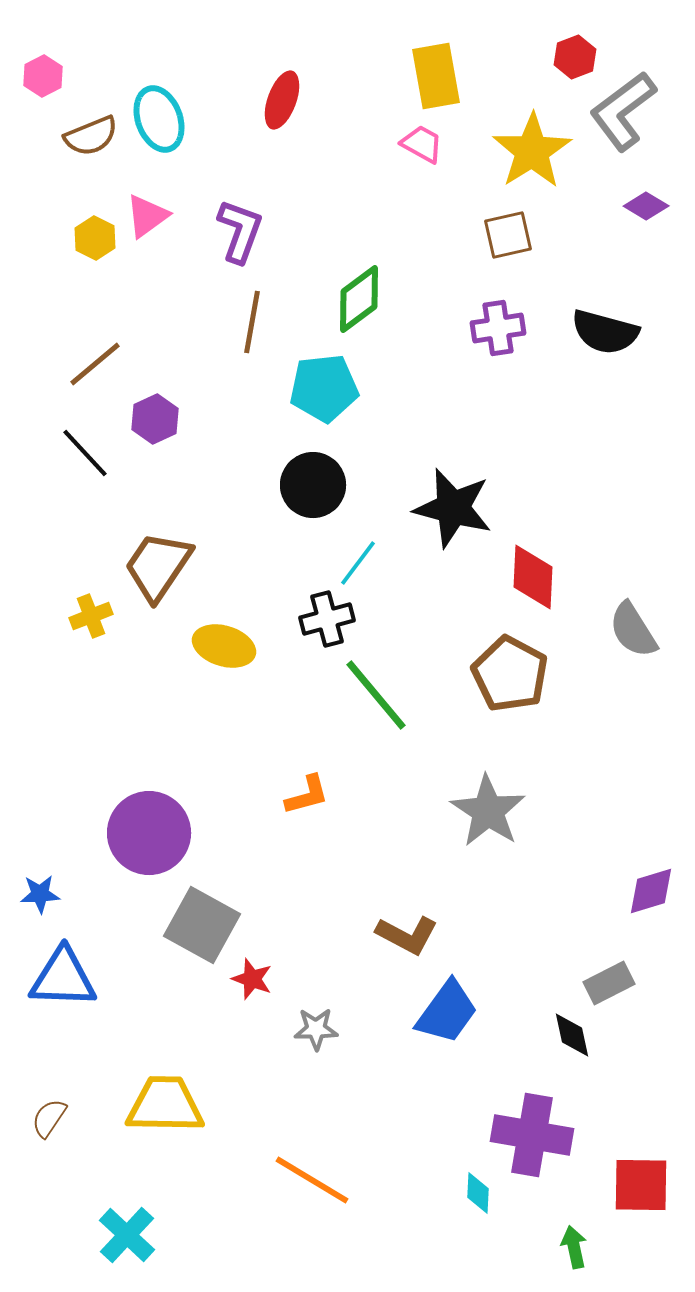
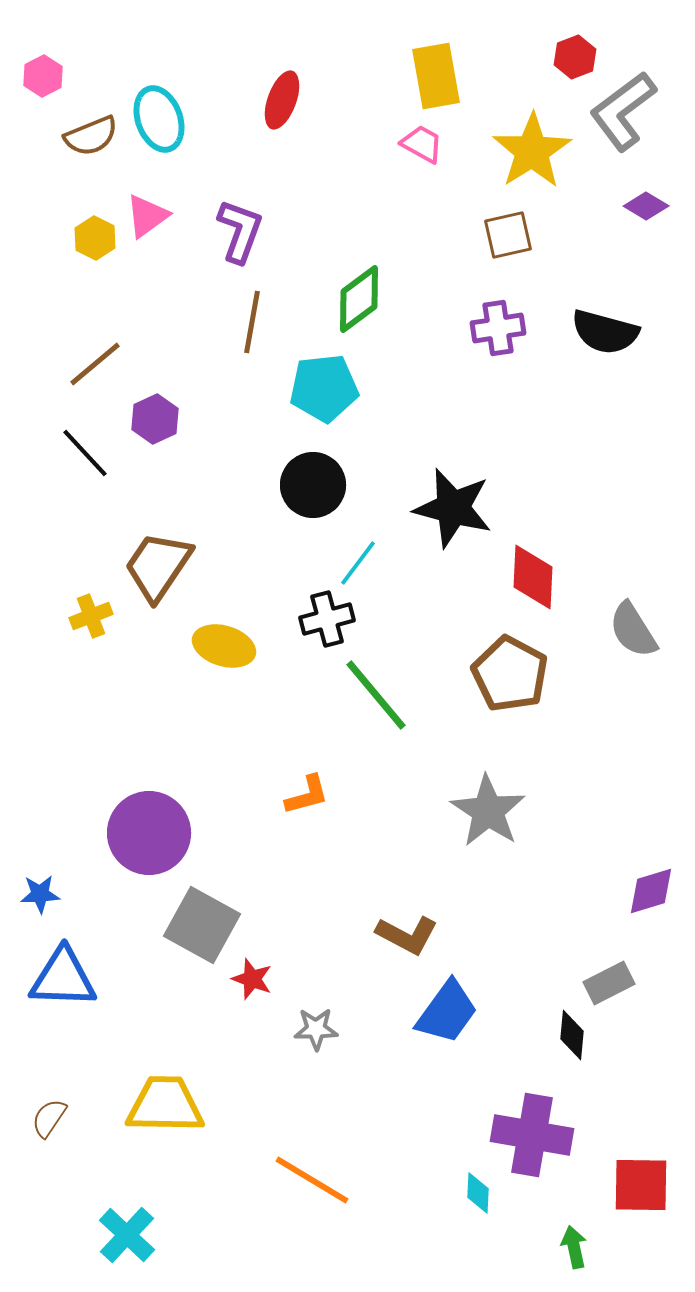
black diamond at (572, 1035): rotated 18 degrees clockwise
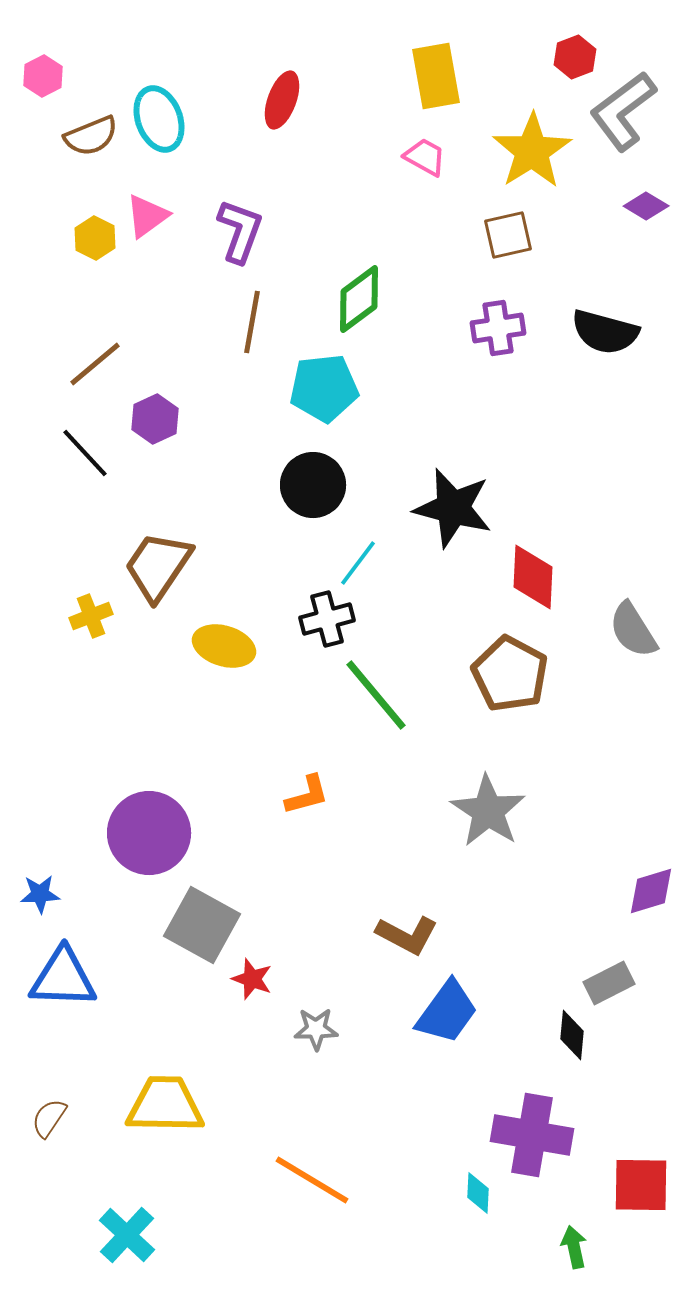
pink trapezoid at (422, 144): moved 3 px right, 13 px down
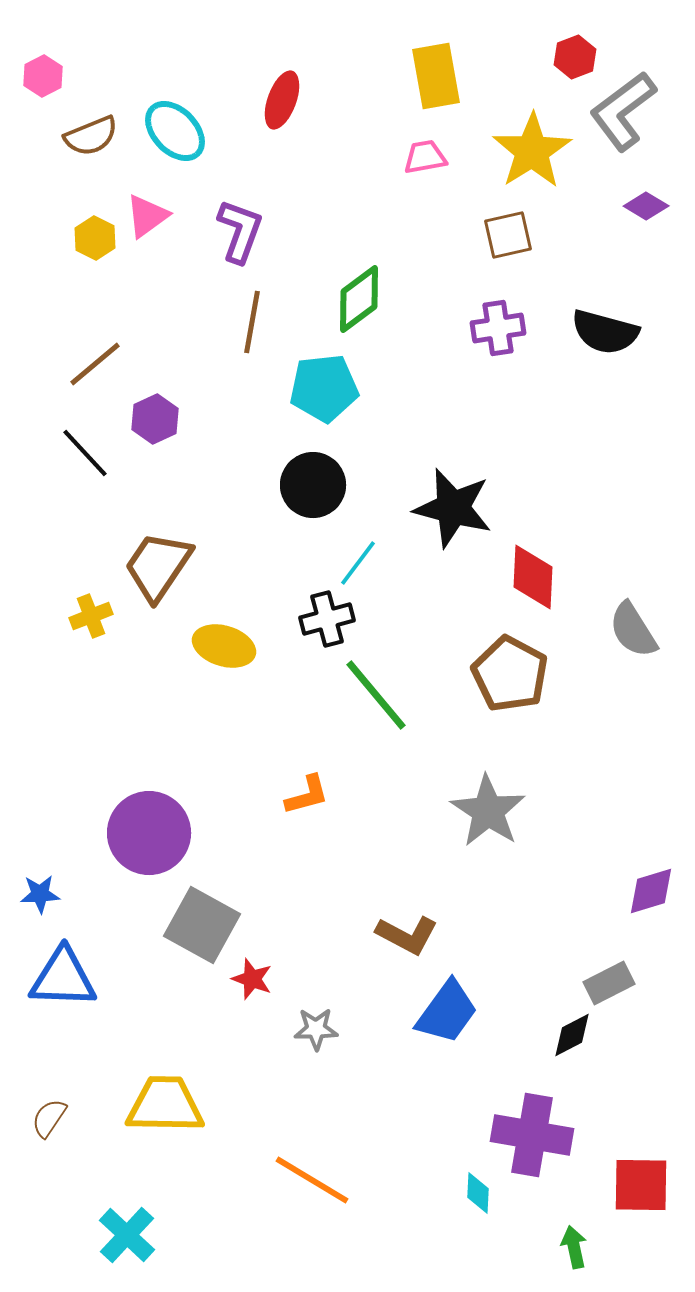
cyan ellipse at (159, 119): moved 16 px right, 12 px down; rotated 24 degrees counterclockwise
pink trapezoid at (425, 157): rotated 39 degrees counterclockwise
black diamond at (572, 1035): rotated 57 degrees clockwise
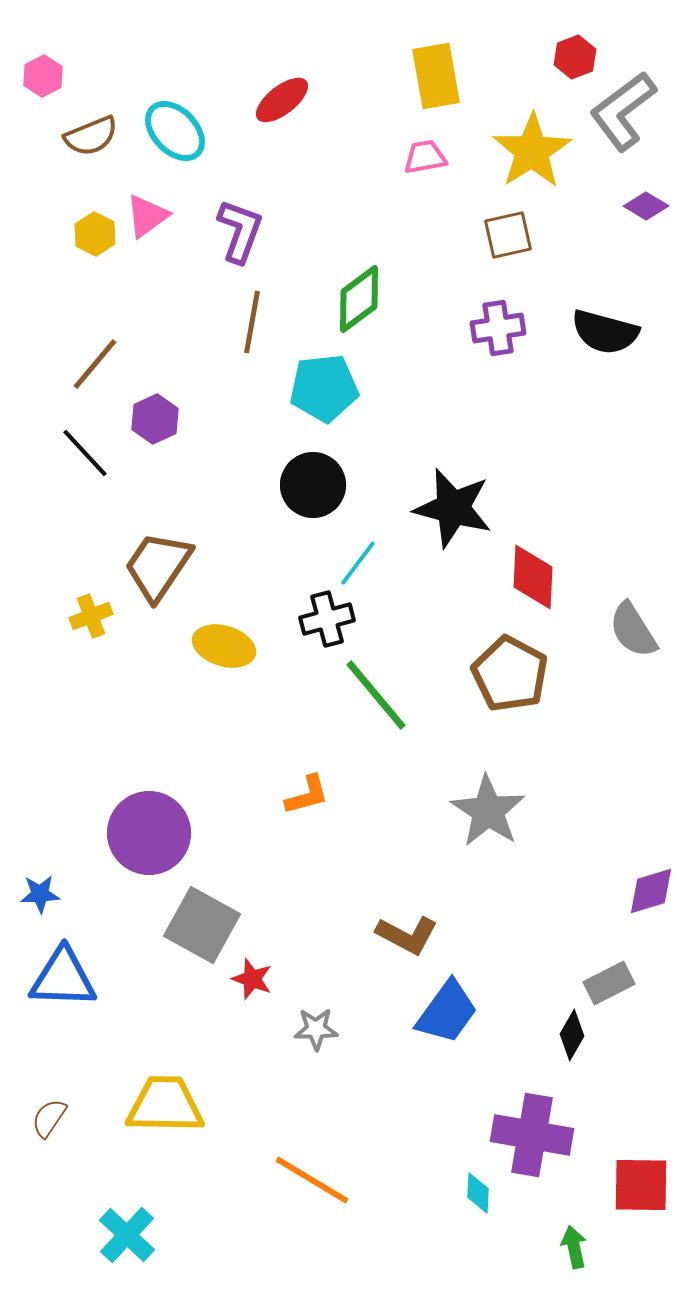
red ellipse at (282, 100): rotated 32 degrees clockwise
yellow hexagon at (95, 238): moved 4 px up
brown line at (95, 364): rotated 10 degrees counterclockwise
black diamond at (572, 1035): rotated 33 degrees counterclockwise
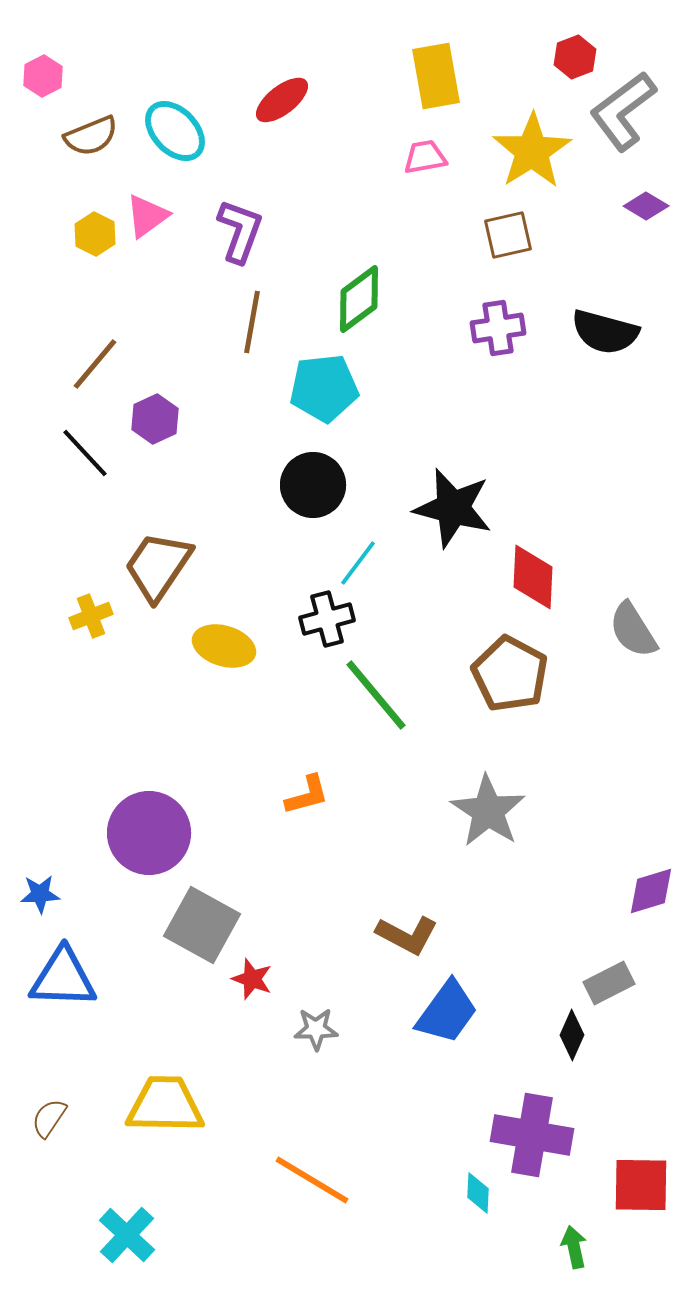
black diamond at (572, 1035): rotated 6 degrees counterclockwise
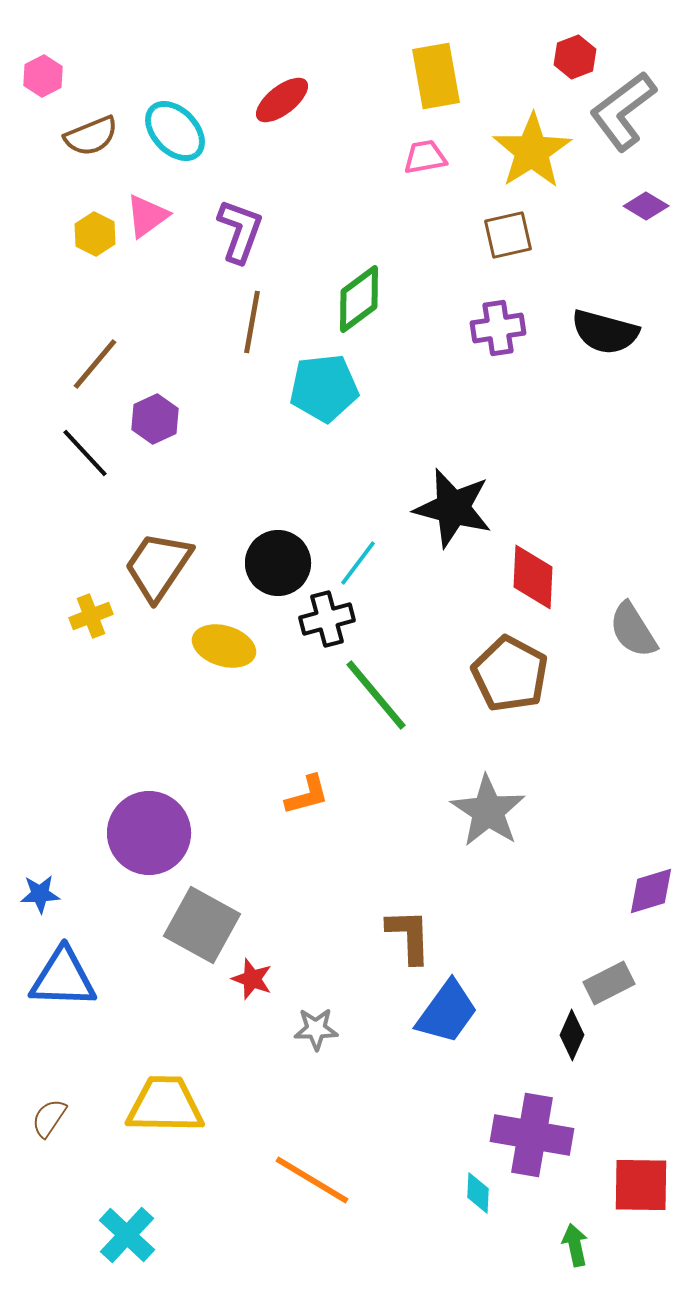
black circle at (313, 485): moved 35 px left, 78 px down
brown L-shape at (407, 935): moved 2 px right, 1 px down; rotated 120 degrees counterclockwise
green arrow at (574, 1247): moved 1 px right, 2 px up
